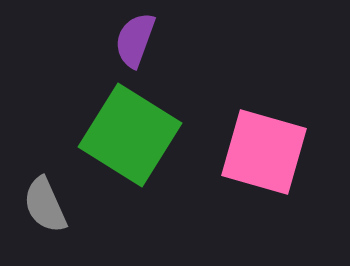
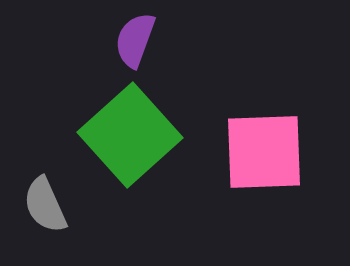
green square: rotated 16 degrees clockwise
pink square: rotated 18 degrees counterclockwise
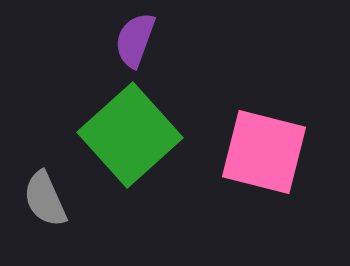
pink square: rotated 16 degrees clockwise
gray semicircle: moved 6 px up
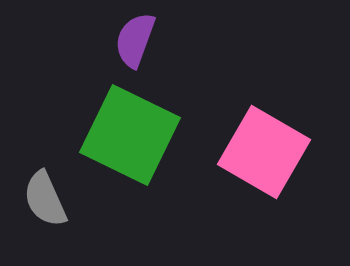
green square: rotated 22 degrees counterclockwise
pink square: rotated 16 degrees clockwise
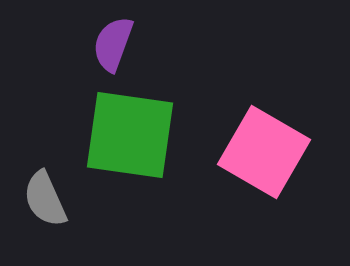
purple semicircle: moved 22 px left, 4 px down
green square: rotated 18 degrees counterclockwise
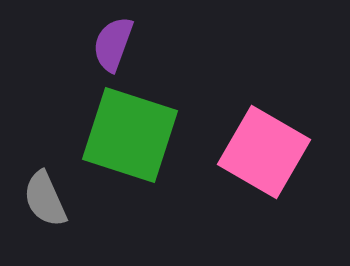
green square: rotated 10 degrees clockwise
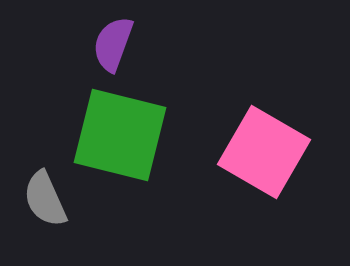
green square: moved 10 px left; rotated 4 degrees counterclockwise
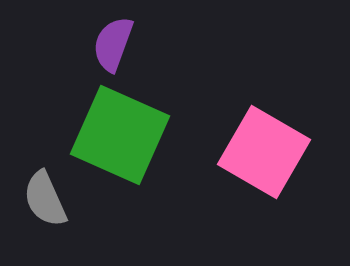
green square: rotated 10 degrees clockwise
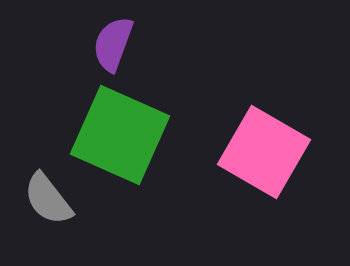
gray semicircle: moved 3 px right; rotated 14 degrees counterclockwise
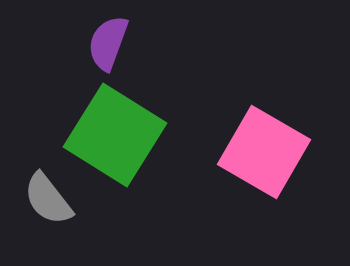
purple semicircle: moved 5 px left, 1 px up
green square: moved 5 px left; rotated 8 degrees clockwise
